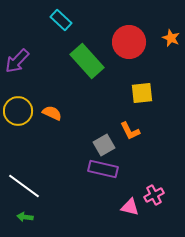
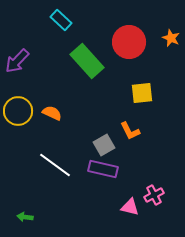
white line: moved 31 px right, 21 px up
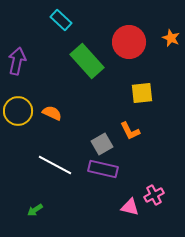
purple arrow: rotated 148 degrees clockwise
gray square: moved 2 px left, 1 px up
white line: rotated 8 degrees counterclockwise
green arrow: moved 10 px right, 7 px up; rotated 42 degrees counterclockwise
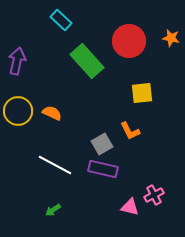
orange star: rotated 12 degrees counterclockwise
red circle: moved 1 px up
green arrow: moved 18 px right
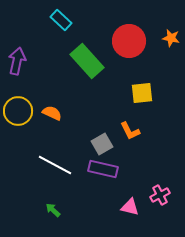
pink cross: moved 6 px right
green arrow: rotated 77 degrees clockwise
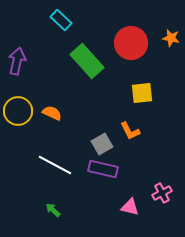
red circle: moved 2 px right, 2 px down
pink cross: moved 2 px right, 2 px up
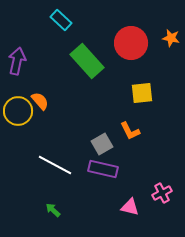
orange semicircle: moved 12 px left, 12 px up; rotated 24 degrees clockwise
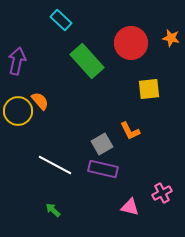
yellow square: moved 7 px right, 4 px up
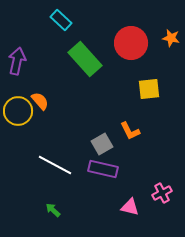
green rectangle: moved 2 px left, 2 px up
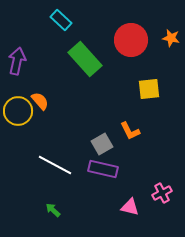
red circle: moved 3 px up
